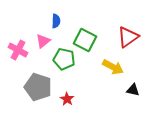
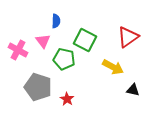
pink triangle: rotated 28 degrees counterclockwise
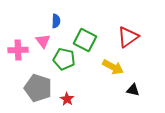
pink cross: rotated 30 degrees counterclockwise
gray pentagon: moved 1 px down
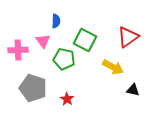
gray pentagon: moved 5 px left
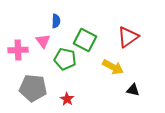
green pentagon: moved 1 px right
gray pentagon: rotated 12 degrees counterclockwise
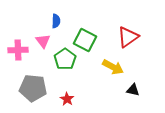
green pentagon: rotated 25 degrees clockwise
